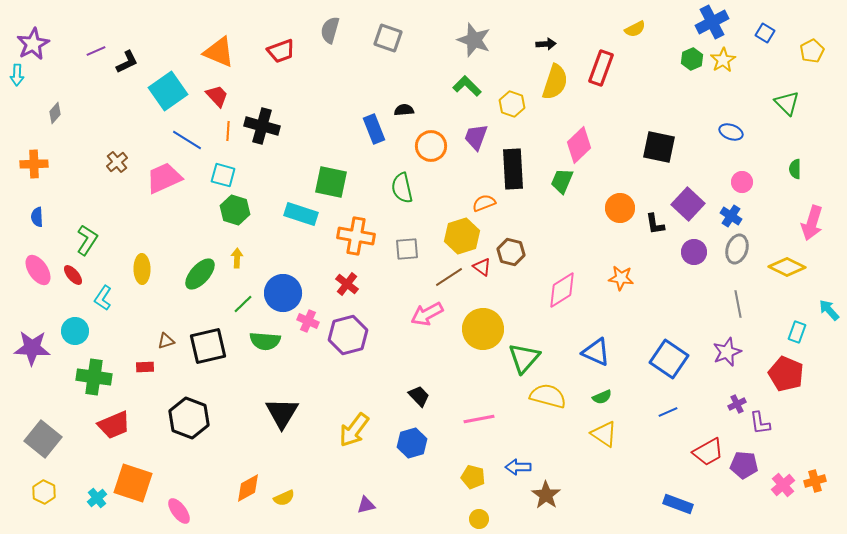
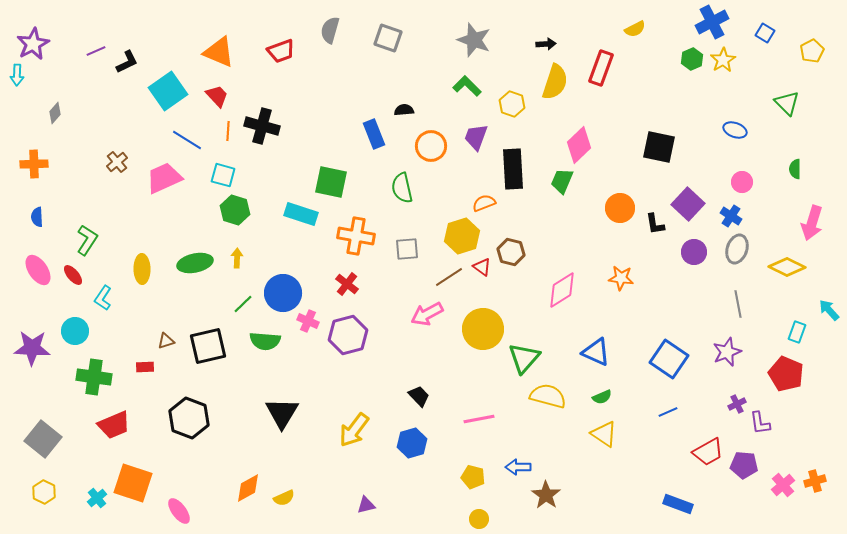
blue rectangle at (374, 129): moved 5 px down
blue ellipse at (731, 132): moved 4 px right, 2 px up
green ellipse at (200, 274): moved 5 px left, 11 px up; rotated 36 degrees clockwise
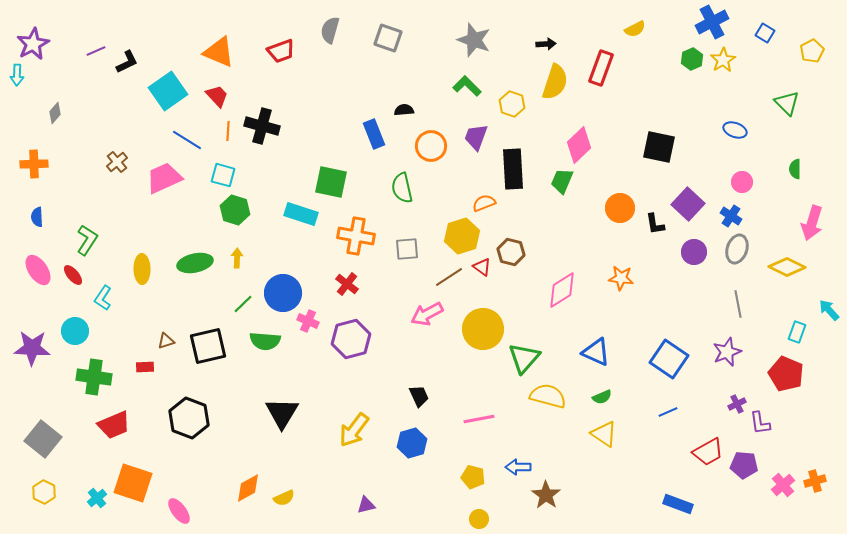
purple hexagon at (348, 335): moved 3 px right, 4 px down
black trapezoid at (419, 396): rotated 20 degrees clockwise
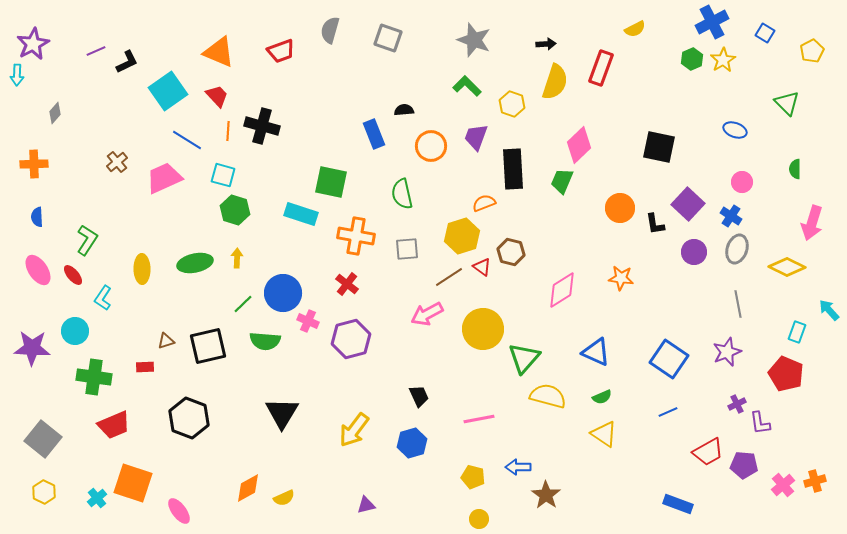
green semicircle at (402, 188): moved 6 px down
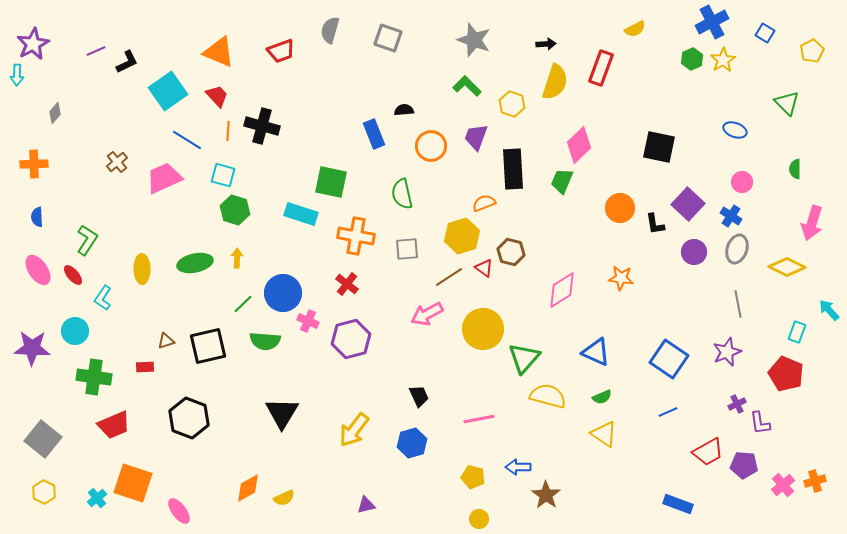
red triangle at (482, 267): moved 2 px right, 1 px down
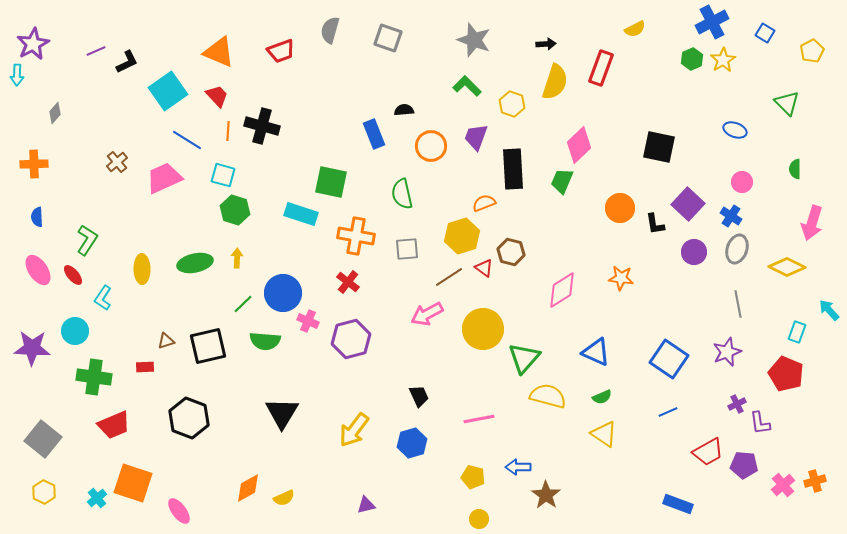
red cross at (347, 284): moved 1 px right, 2 px up
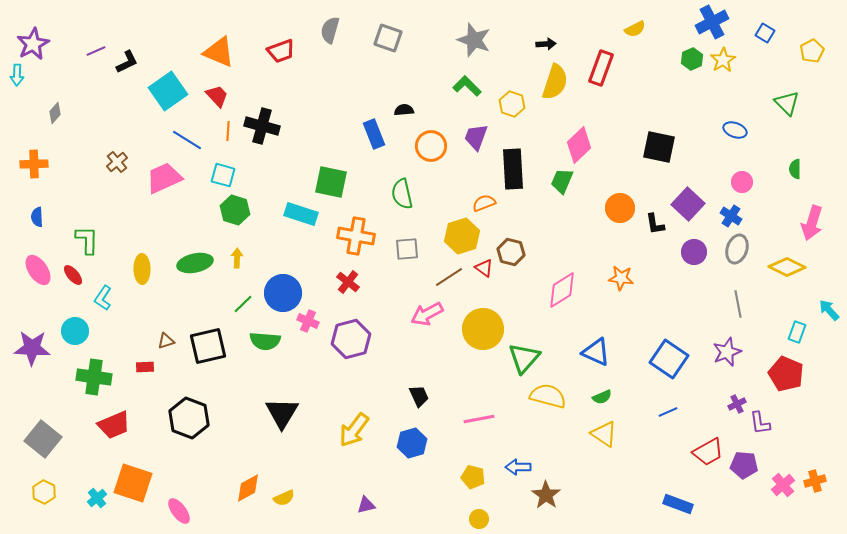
green L-shape at (87, 240): rotated 32 degrees counterclockwise
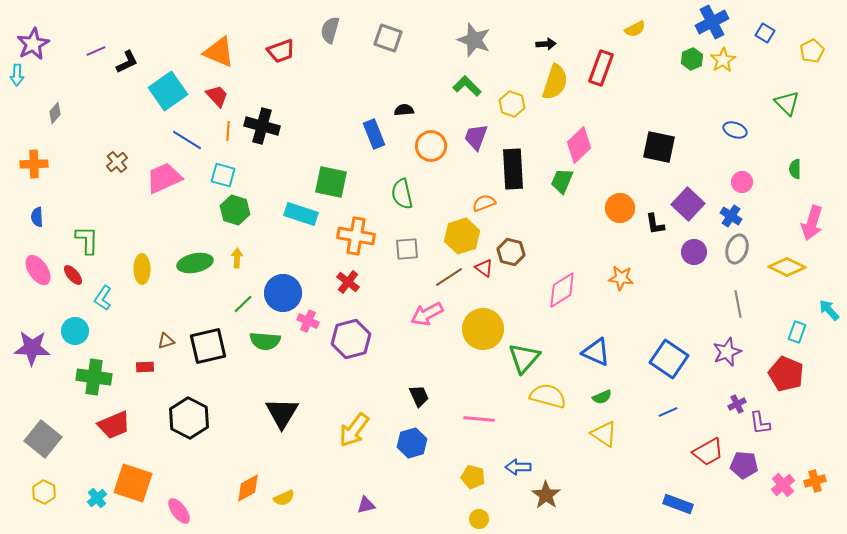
black hexagon at (189, 418): rotated 6 degrees clockwise
pink line at (479, 419): rotated 16 degrees clockwise
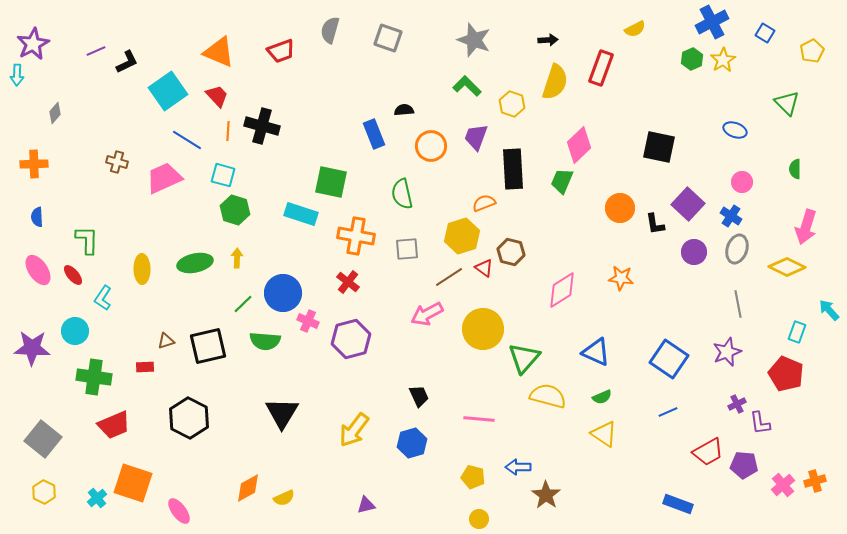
black arrow at (546, 44): moved 2 px right, 4 px up
brown cross at (117, 162): rotated 35 degrees counterclockwise
pink arrow at (812, 223): moved 6 px left, 4 px down
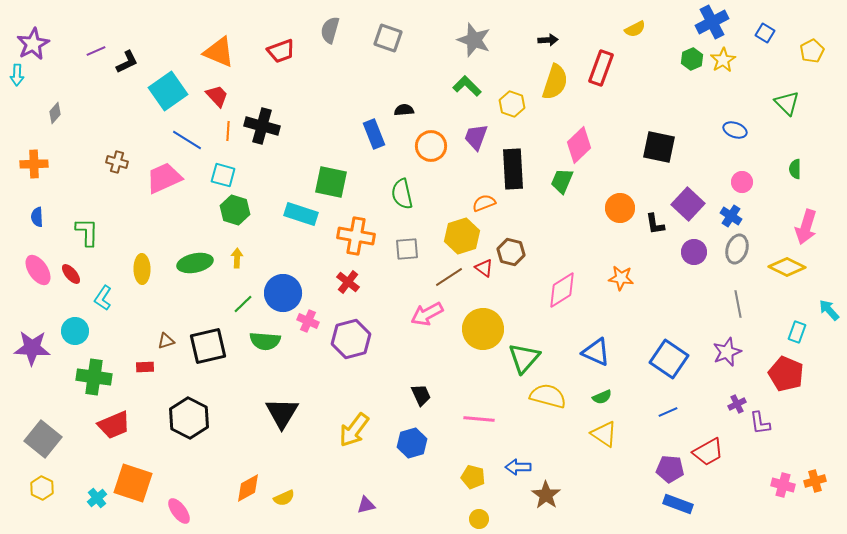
green L-shape at (87, 240): moved 8 px up
red ellipse at (73, 275): moved 2 px left, 1 px up
black trapezoid at (419, 396): moved 2 px right, 1 px up
purple pentagon at (744, 465): moved 74 px left, 4 px down
pink cross at (783, 485): rotated 35 degrees counterclockwise
yellow hexagon at (44, 492): moved 2 px left, 4 px up
